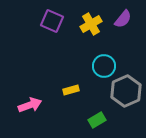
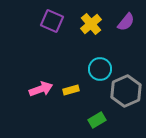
purple semicircle: moved 3 px right, 3 px down
yellow cross: rotated 10 degrees counterclockwise
cyan circle: moved 4 px left, 3 px down
pink arrow: moved 11 px right, 16 px up
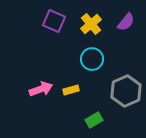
purple square: moved 2 px right
cyan circle: moved 8 px left, 10 px up
green rectangle: moved 3 px left
